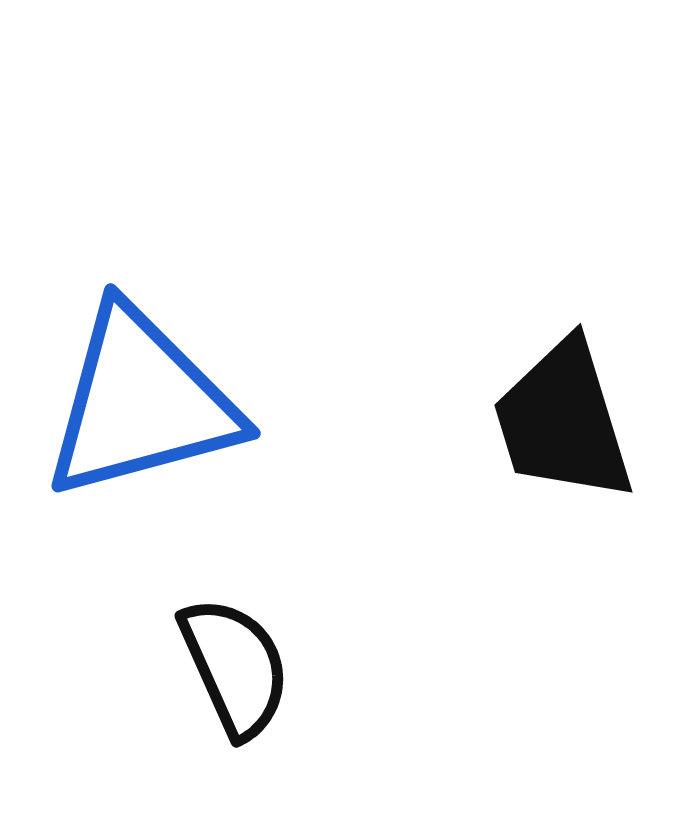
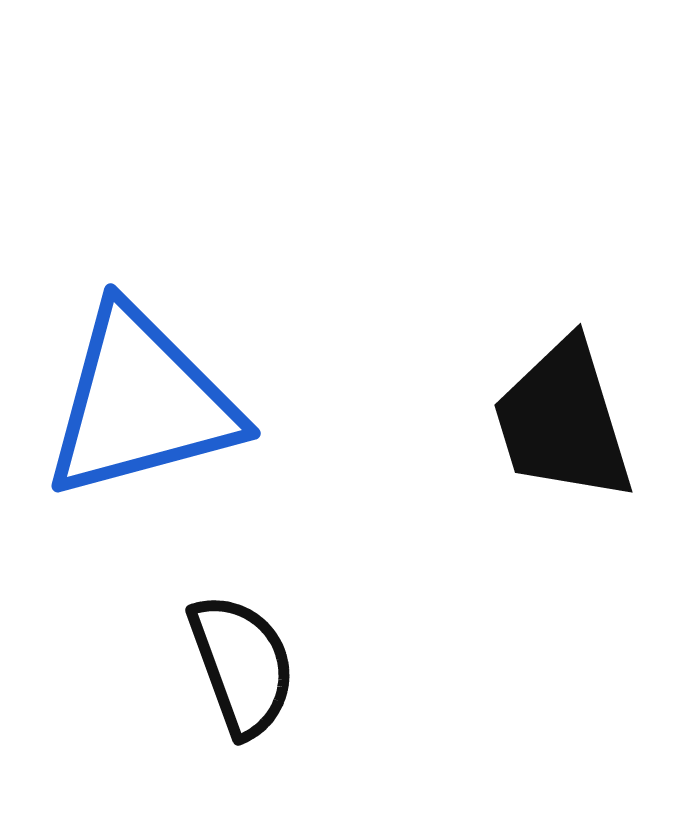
black semicircle: moved 7 px right, 2 px up; rotated 4 degrees clockwise
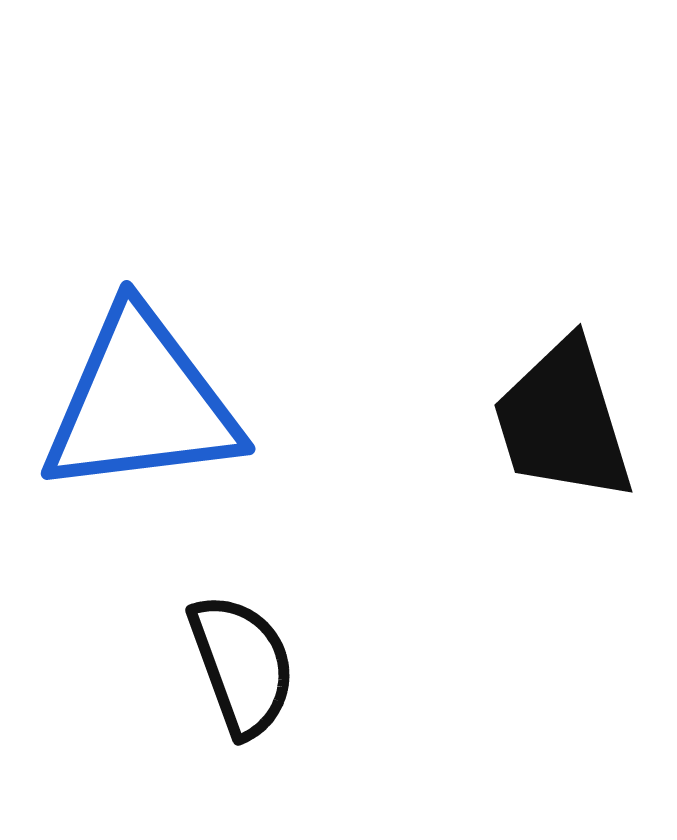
blue triangle: rotated 8 degrees clockwise
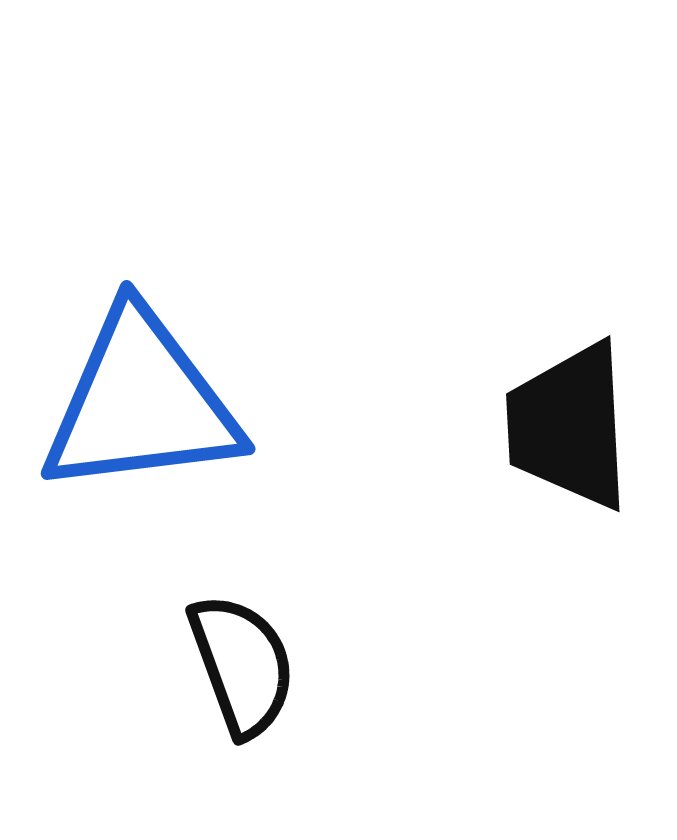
black trapezoid: moved 6 px right, 5 px down; rotated 14 degrees clockwise
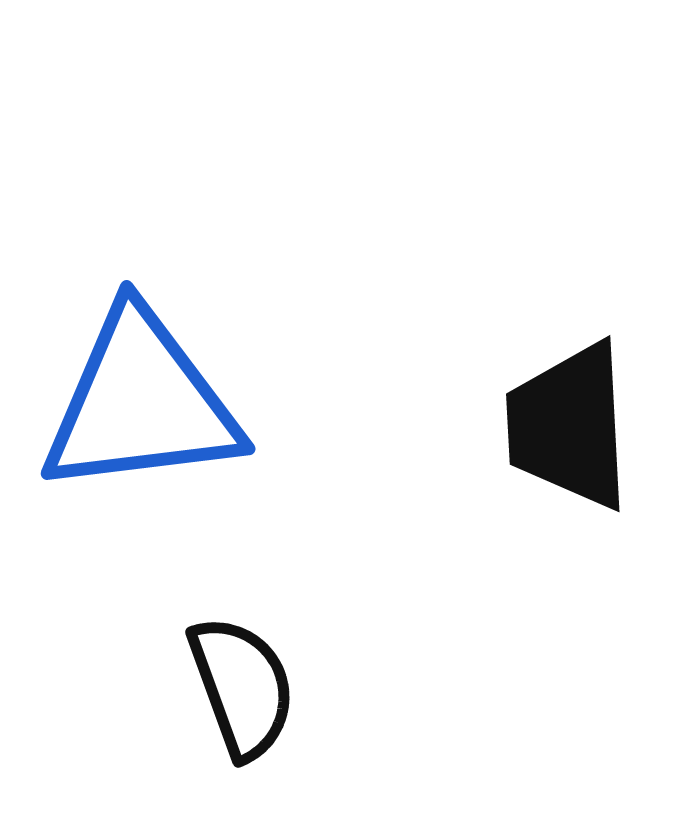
black semicircle: moved 22 px down
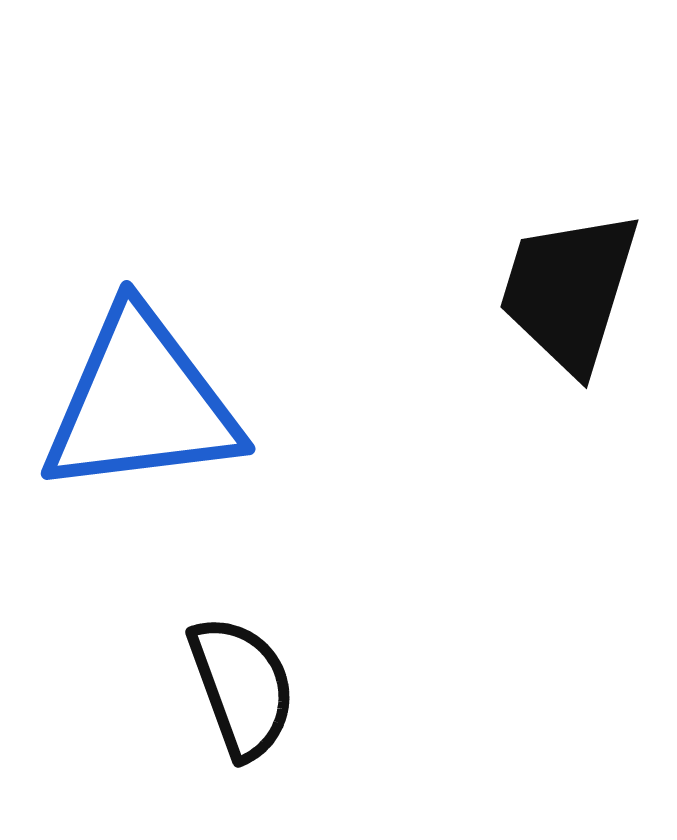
black trapezoid: moved 135 px up; rotated 20 degrees clockwise
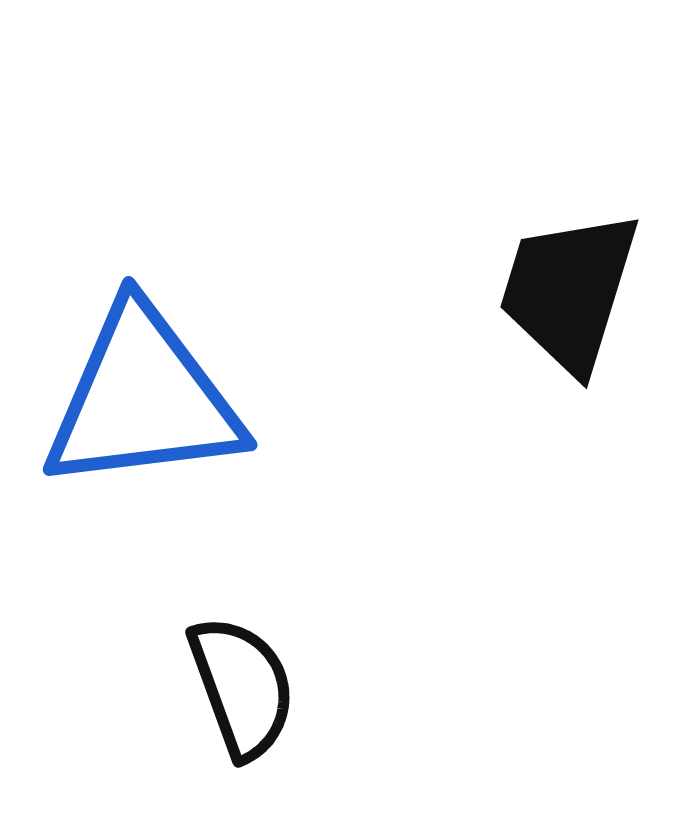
blue triangle: moved 2 px right, 4 px up
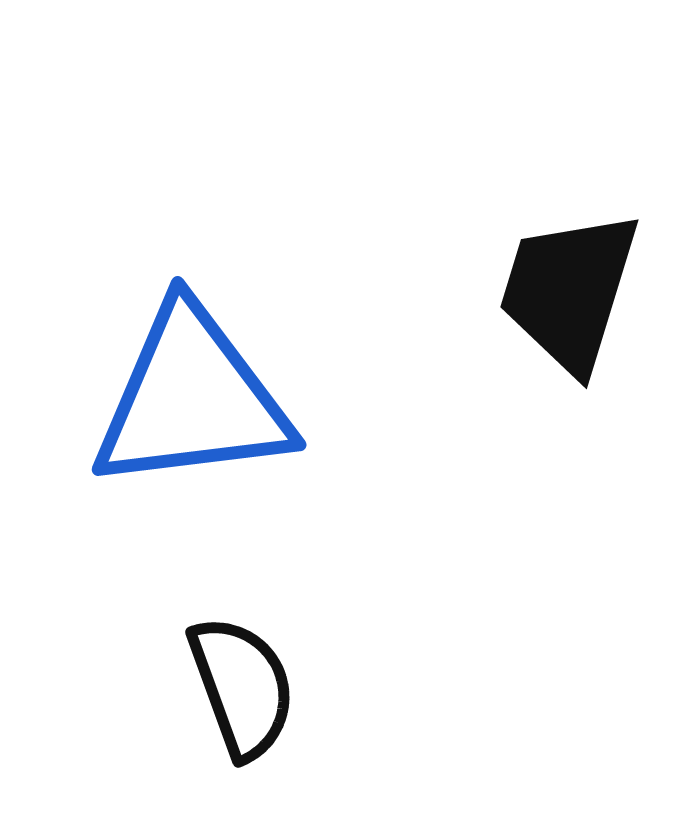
blue triangle: moved 49 px right
